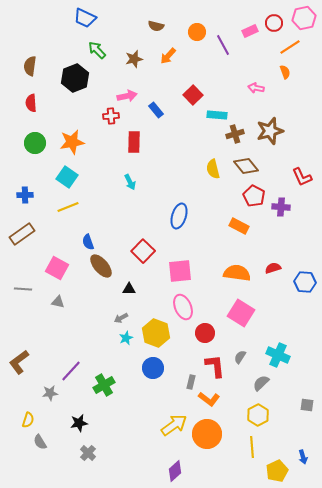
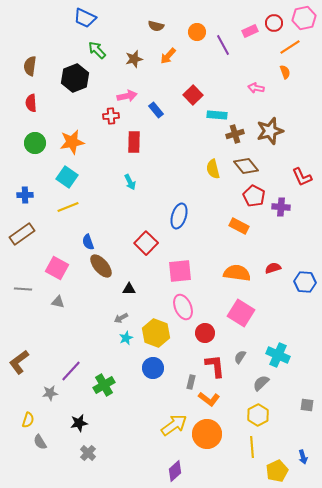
red square at (143, 251): moved 3 px right, 8 px up
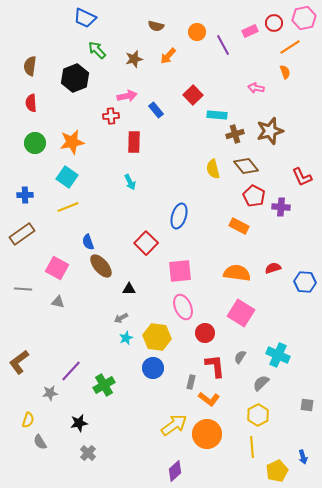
yellow hexagon at (156, 333): moved 1 px right, 4 px down; rotated 12 degrees counterclockwise
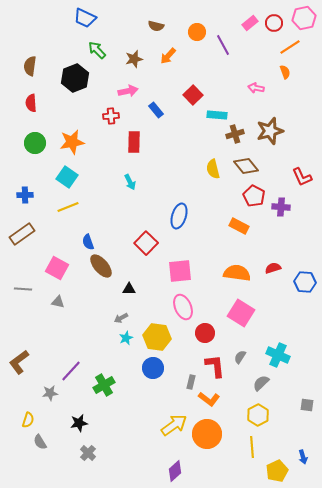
pink rectangle at (250, 31): moved 8 px up; rotated 14 degrees counterclockwise
pink arrow at (127, 96): moved 1 px right, 5 px up
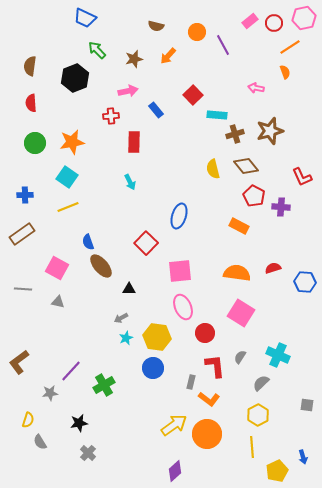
pink rectangle at (250, 23): moved 2 px up
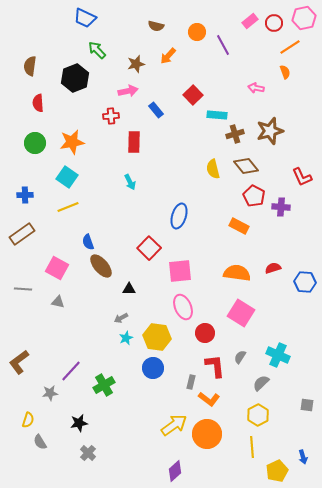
brown star at (134, 59): moved 2 px right, 5 px down
red semicircle at (31, 103): moved 7 px right
red square at (146, 243): moved 3 px right, 5 px down
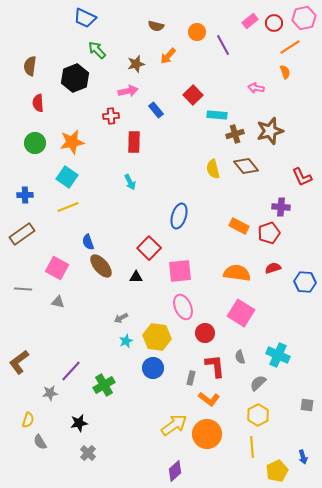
red pentagon at (254, 196): moved 15 px right, 37 px down; rotated 25 degrees clockwise
black triangle at (129, 289): moved 7 px right, 12 px up
cyan star at (126, 338): moved 3 px down
gray semicircle at (240, 357): rotated 48 degrees counterclockwise
gray rectangle at (191, 382): moved 4 px up
gray semicircle at (261, 383): moved 3 px left
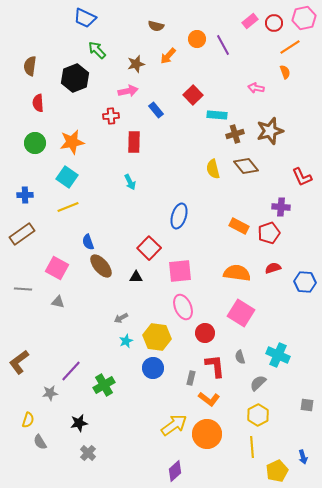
orange circle at (197, 32): moved 7 px down
